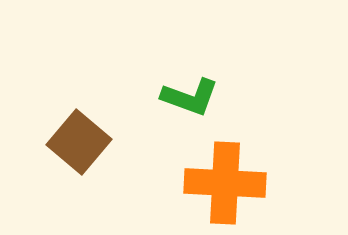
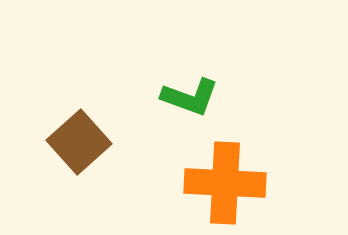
brown square: rotated 8 degrees clockwise
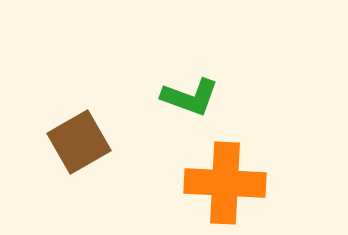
brown square: rotated 12 degrees clockwise
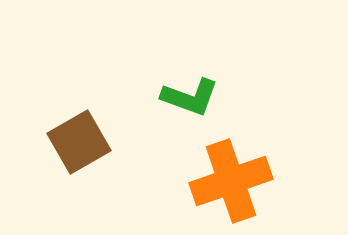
orange cross: moved 6 px right, 2 px up; rotated 22 degrees counterclockwise
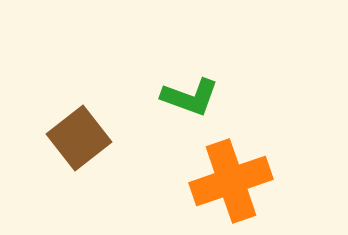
brown square: moved 4 px up; rotated 8 degrees counterclockwise
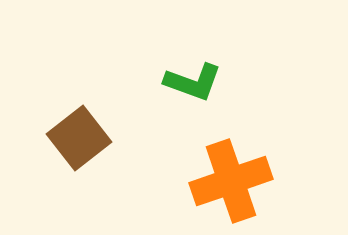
green L-shape: moved 3 px right, 15 px up
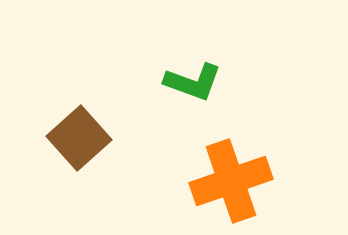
brown square: rotated 4 degrees counterclockwise
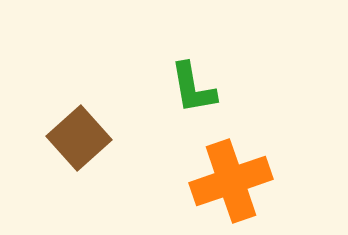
green L-shape: moved 6 px down; rotated 60 degrees clockwise
